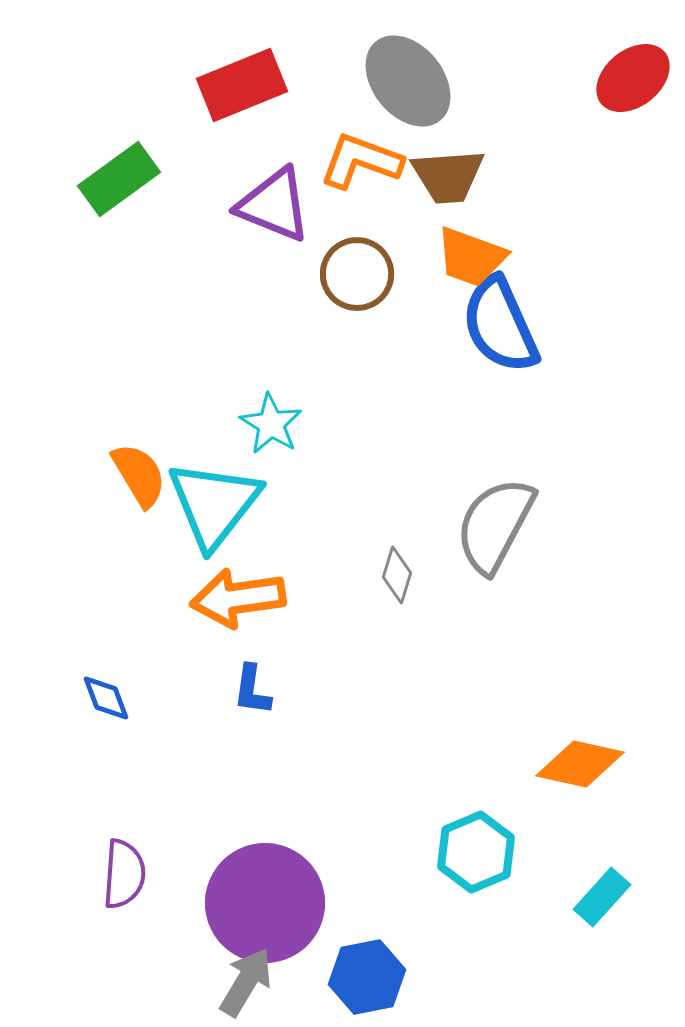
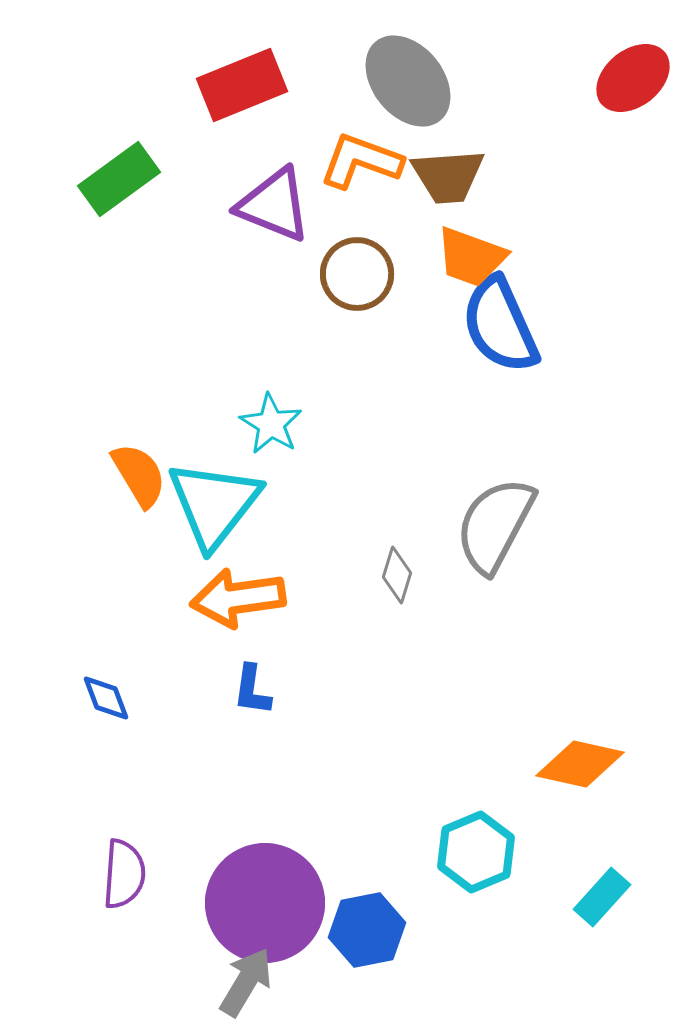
blue hexagon: moved 47 px up
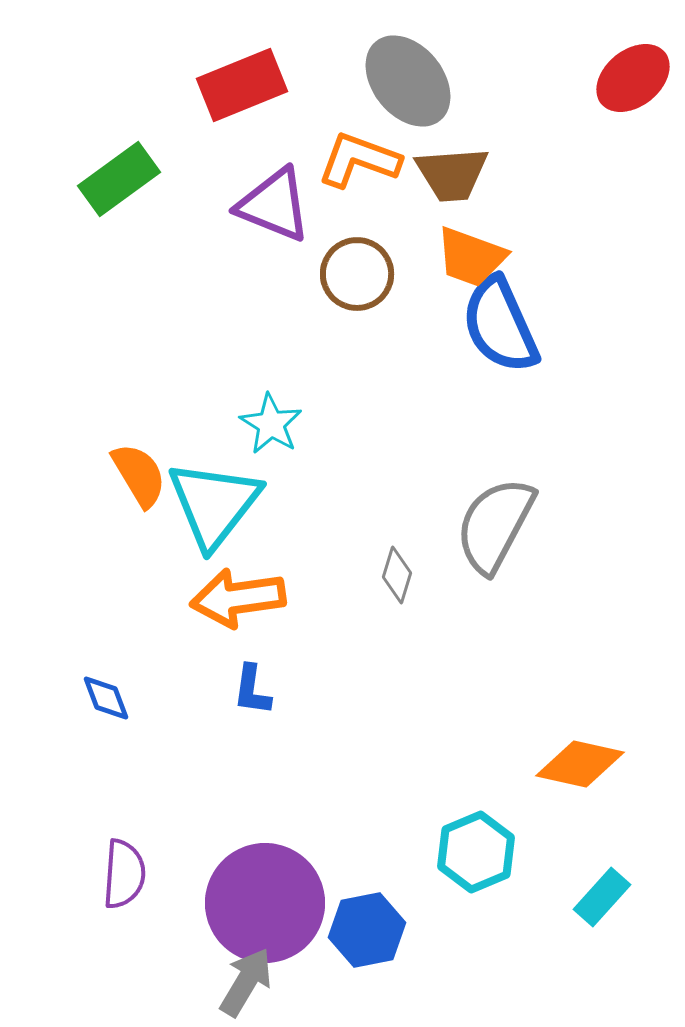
orange L-shape: moved 2 px left, 1 px up
brown trapezoid: moved 4 px right, 2 px up
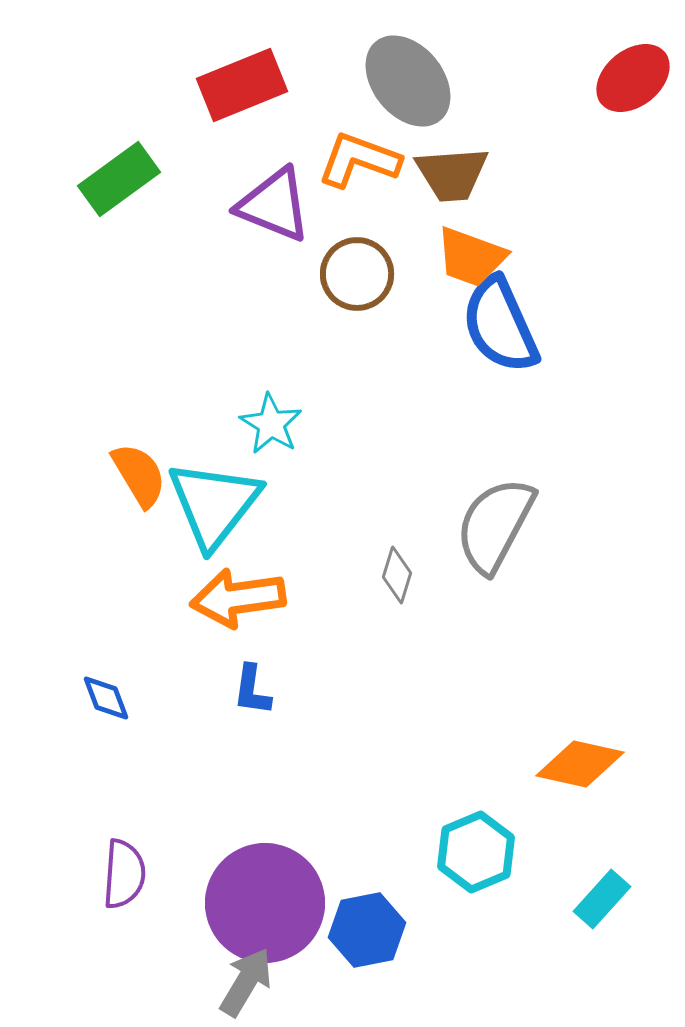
cyan rectangle: moved 2 px down
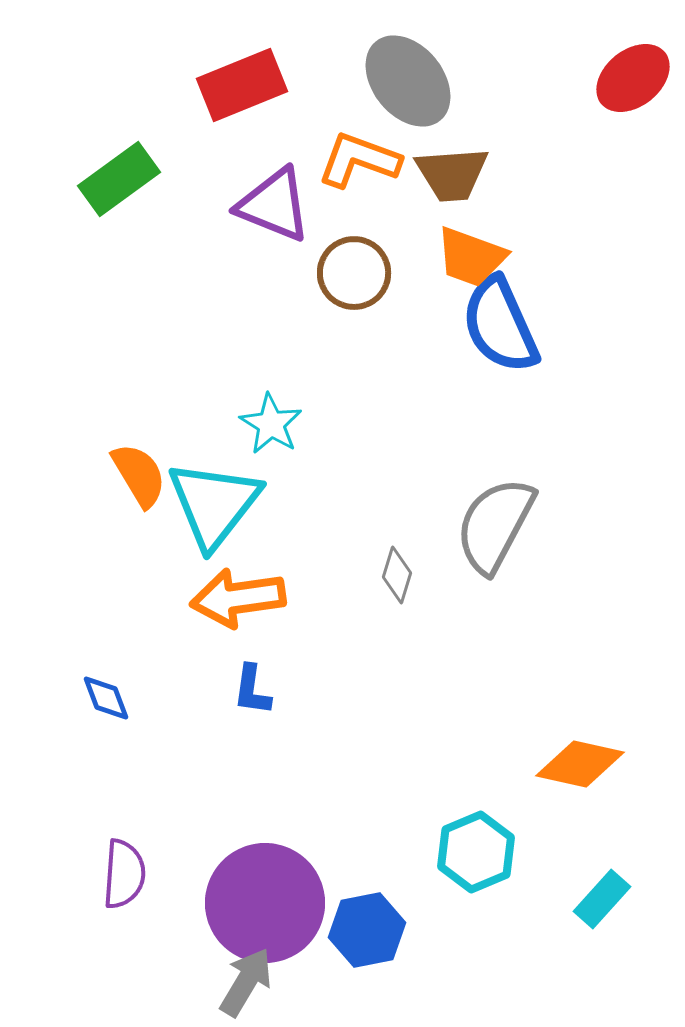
brown circle: moved 3 px left, 1 px up
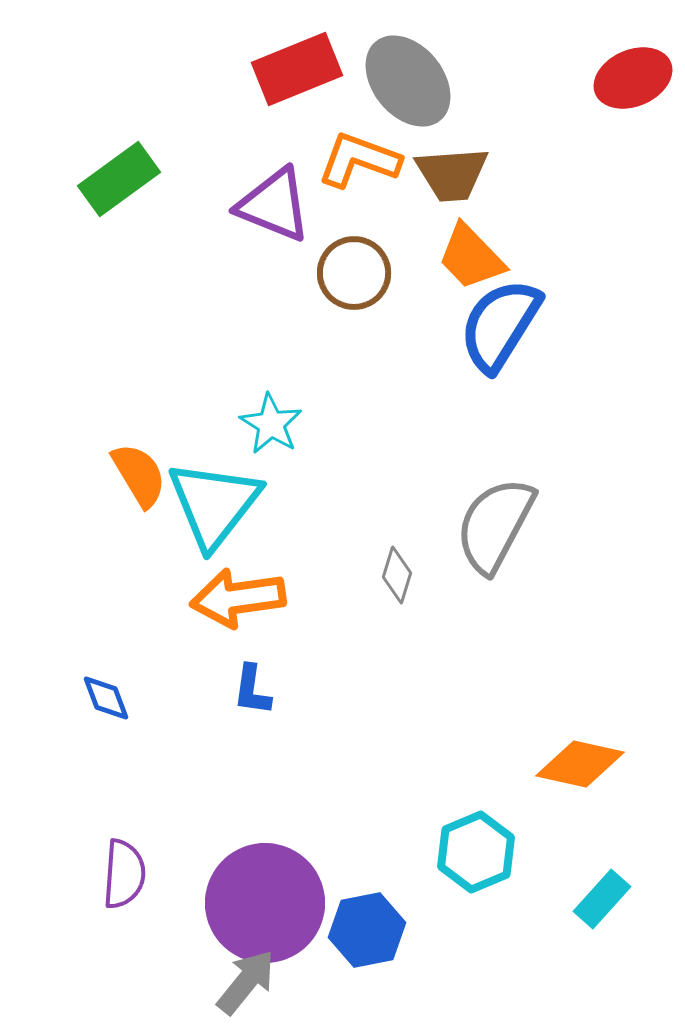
red ellipse: rotated 16 degrees clockwise
red rectangle: moved 55 px right, 16 px up
orange trapezoid: rotated 26 degrees clockwise
blue semicircle: rotated 56 degrees clockwise
gray arrow: rotated 8 degrees clockwise
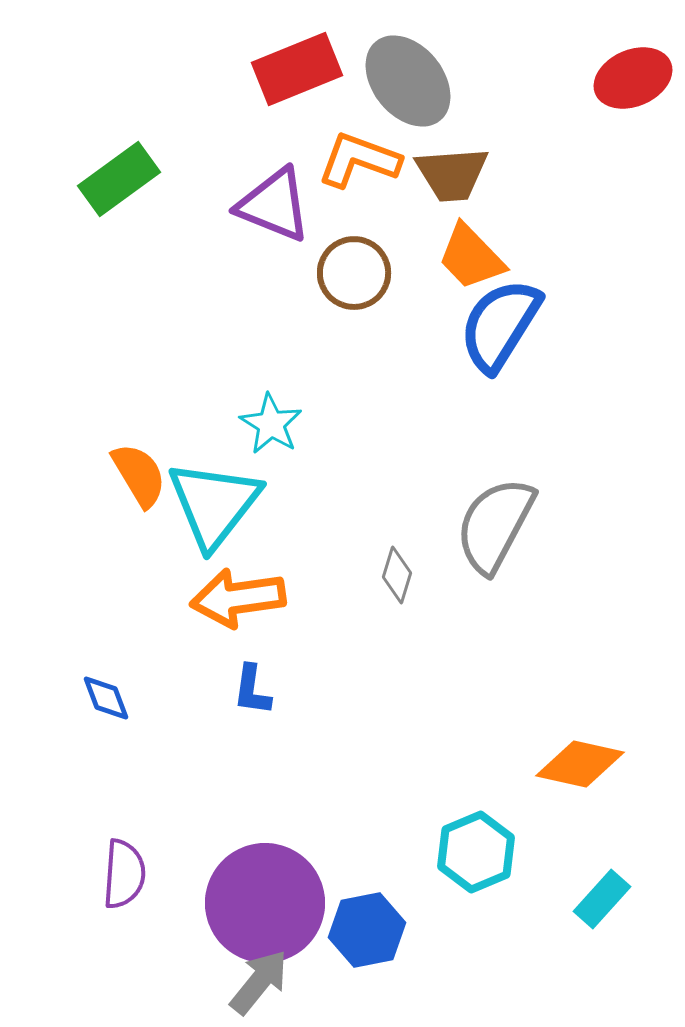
gray arrow: moved 13 px right
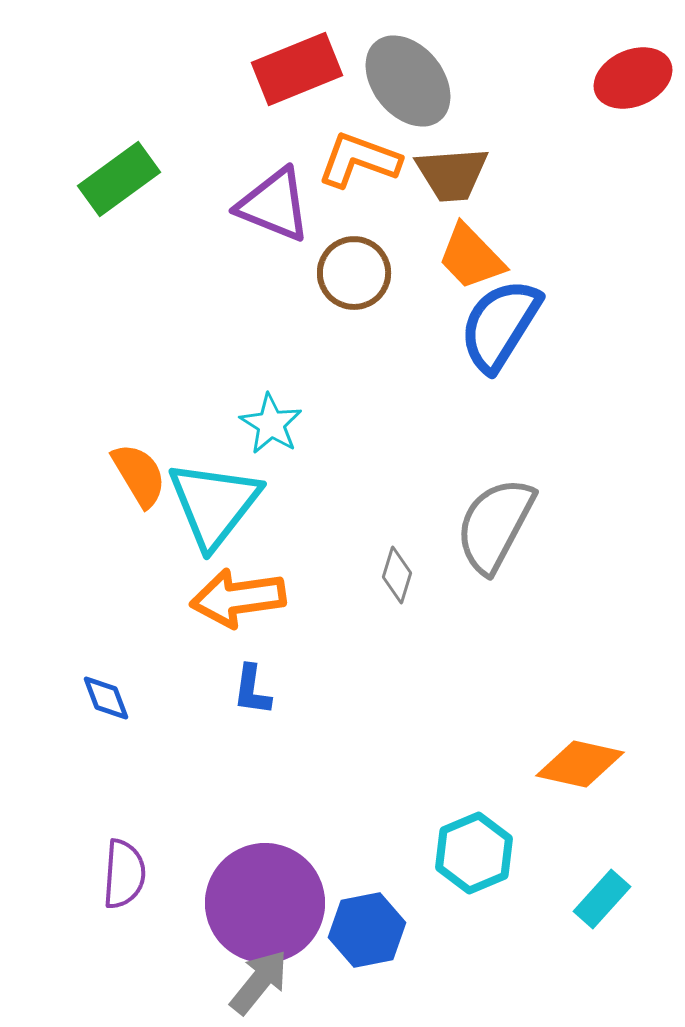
cyan hexagon: moved 2 px left, 1 px down
